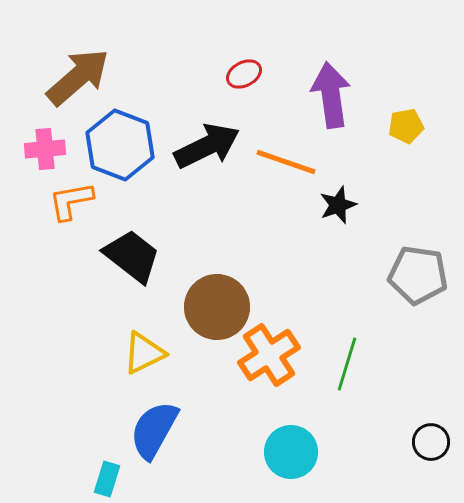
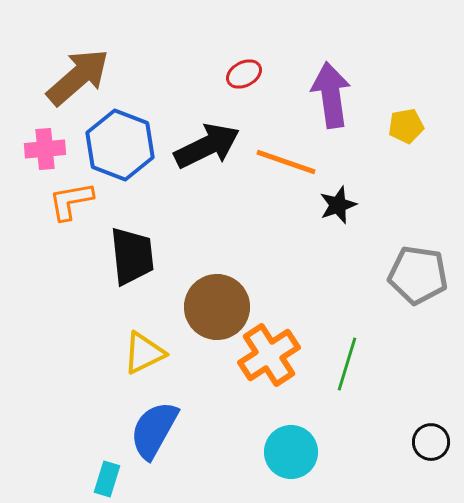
black trapezoid: rotated 46 degrees clockwise
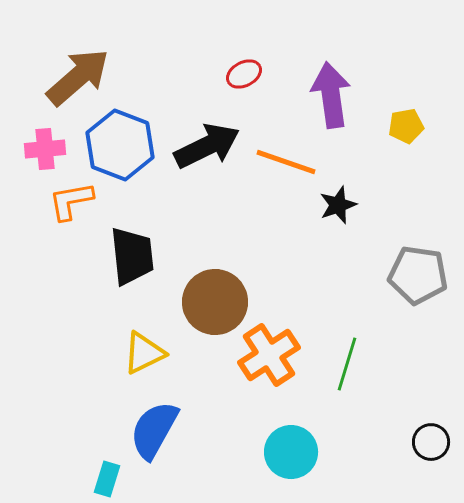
brown circle: moved 2 px left, 5 px up
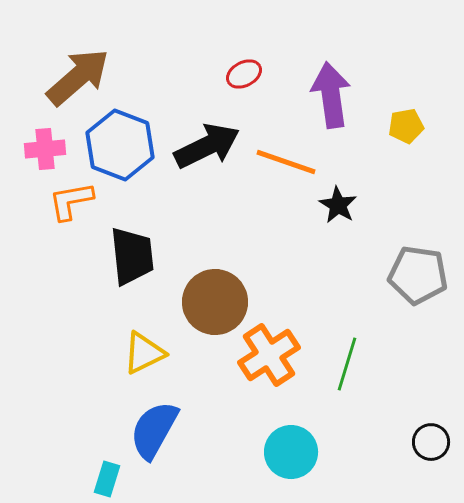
black star: rotated 21 degrees counterclockwise
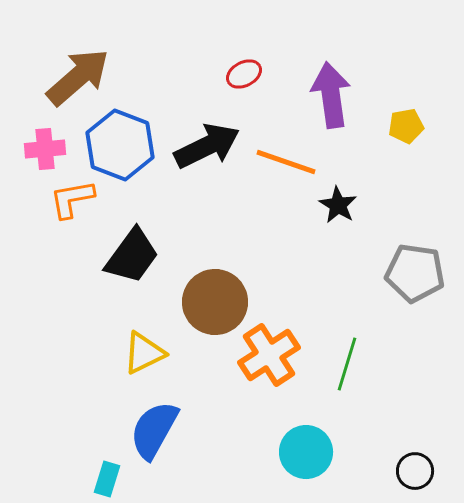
orange L-shape: moved 1 px right, 2 px up
black trapezoid: rotated 42 degrees clockwise
gray pentagon: moved 3 px left, 2 px up
black circle: moved 16 px left, 29 px down
cyan circle: moved 15 px right
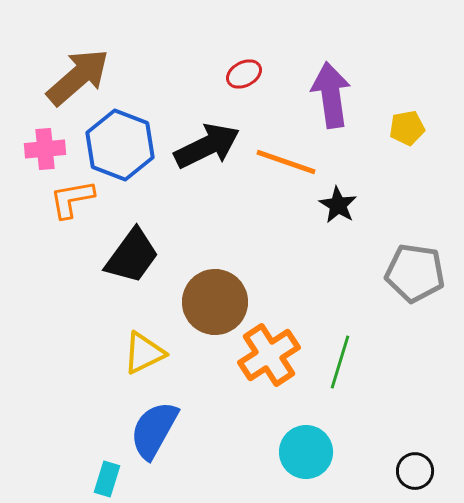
yellow pentagon: moved 1 px right, 2 px down
green line: moved 7 px left, 2 px up
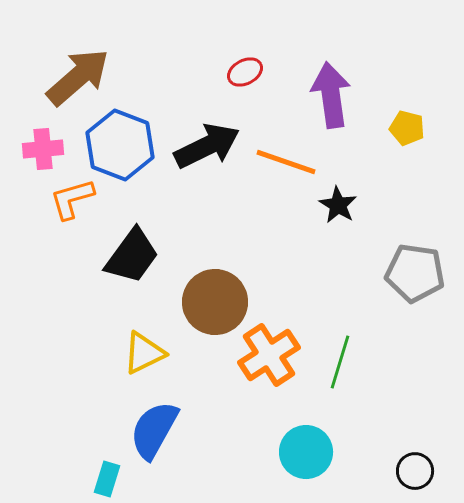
red ellipse: moved 1 px right, 2 px up
yellow pentagon: rotated 24 degrees clockwise
pink cross: moved 2 px left
orange L-shape: rotated 6 degrees counterclockwise
